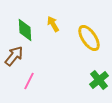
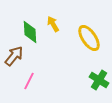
green diamond: moved 5 px right, 2 px down
green cross: rotated 18 degrees counterclockwise
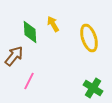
yellow ellipse: rotated 16 degrees clockwise
green cross: moved 6 px left, 8 px down
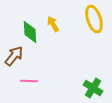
yellow ellipse: moved 5 px right, 19 px up
pink line: rotated 66 degrees clockwise
